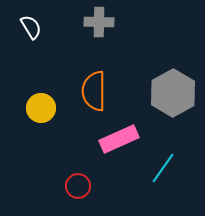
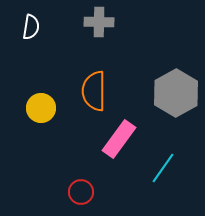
white semicircle: rotated 40 degrees clockwise
gray hexagon: moved 3 px right
pink rectangle: rotated 30 degrees counterclockwise
red circle: moved 3 px right, 6 px down
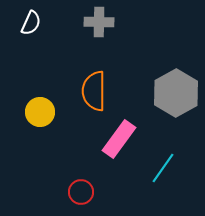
white semicircle: moved 4 px up; rotated 15 degrees clockwise
yellow circle: moved 1 px left, 4 px down
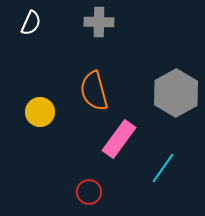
orange semicircle: rotated 15 degrees counterclockwise
red circle: moved 8 px right
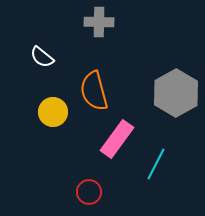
white semicircle: moved 11 px right, 34 px down; rotated 105 degrees clockwise
yellow circle: moved 13 px right
pink rectangle: moved 2 px left
cyan line: moved 7 px left, 4 px up; rotated 8 degrees counterclockwise
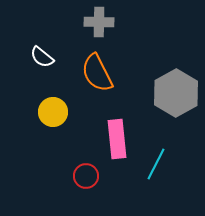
orange semicircle: moved 3 px right, 18 px up; rotated 12 degrees counterclockwise
pink rectangle: rotated 42 degrees counterclockwise
red circle: moved 3 px left, 16 px up
